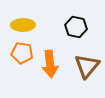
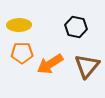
yellow ellipse: moved 4 px left
orange pentagon: rotated 10 degrees counterclockwise
orange arrow: rotated 64 degrees clockwise
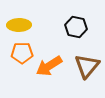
orange arrow: moved 1 px left, 2 px down
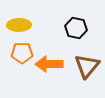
black hexagon: moved 1 px down
orange arrow: moved 2 px up; rotated 32 degrees clockwise
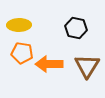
orange pentagon: rotated 10 degrees clockwise
brown triangle: rotated 8 degrees counterclockwise
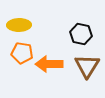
black hexagon: moved 5 px right, 6 px down
